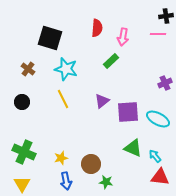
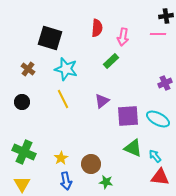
purple square: moved 4 px down
yellow star: rotated 16 degrees counterclockwise
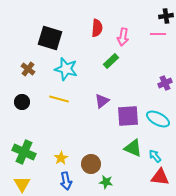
yellow line: moved 4 px left; rotated 48 degrees counterclockwise
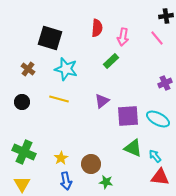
pink line: moved 1 px left, 4 px down; rotated 49 degrees clockwise
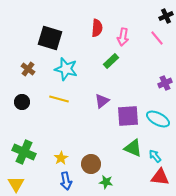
black cross: rotated 16 degrees counterclockwise
yellow triangle: moved 6 px left
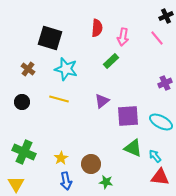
cyan ellipse: moved 3 px right, 3 px down
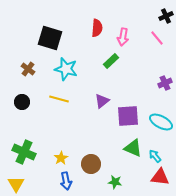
green star: moved 9 px right
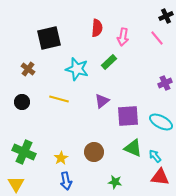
black square: moved 1 px left; rotated 30 degrees counterclockwise
green rectangle: moved 2 px left, 1 px down
cyan star: moved 11 px right
brown circle: moved 3 px right, 12 px up
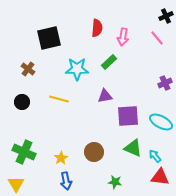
cyan star: rotated 15 degrees counterclockwise
purple triangle: moved 3 px right, 5 px up; rotated 28 degrees clockwise
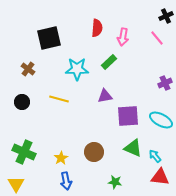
cyan ellipse: moved 2 px up
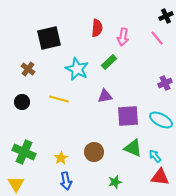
cyan star: rotated 25 degrees clockwise
green star: rotated 24 degrees counterclockwise
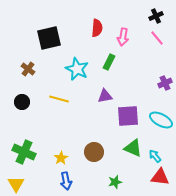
black cross: moved 10 px left
green rectangle: rotated 21 degrees counterclockwise
